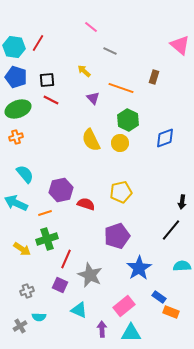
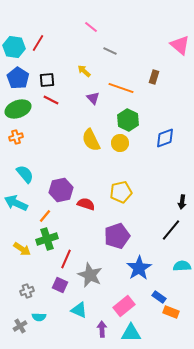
blue pentagon at (16, 77): moved 2 px right, 1 px down; rotated 15 degrees clockwise
orange line at (45, 213): moved 3 px down; rotated 32 degrees counterclockwise
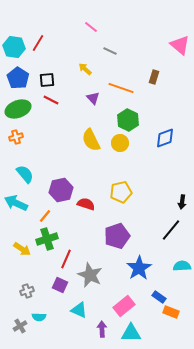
yellow arrow at (84, 71): moved 1 px right, 2 px up
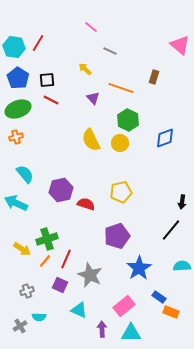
orange line at (45, 216): moved 45 px down
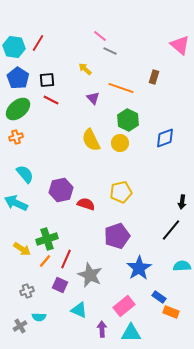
pink line at (91, 27): moved 9 px right, 9 px down
green ellipse at (18, 109): rotated 20 degrees counterclockwise
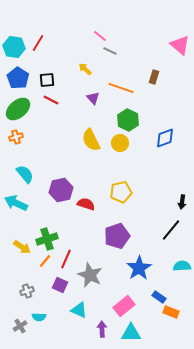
yellow arrow at (22, 249): moved 2 px up
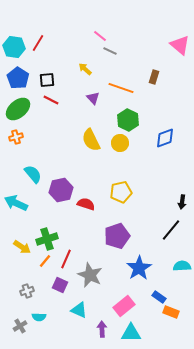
cyan semicircle at (25, 174): moved 8 px right
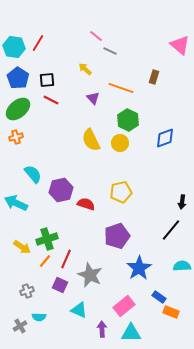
pink line at (100, 36): moved 4 px left
